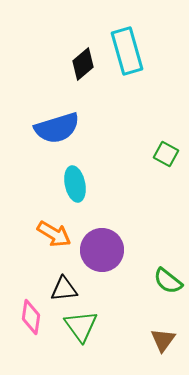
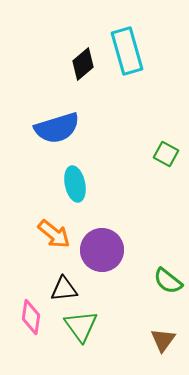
orange arrow: rotated 8 degrees clockwise
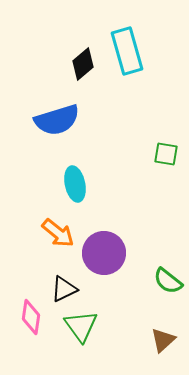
blue semicircle: moved 8 px up
green square: rotated 20 degrees counterclockwise
orange arrow: moved 4 px right, 1 px up
purple circle: moved 2 px right, 3 px down
black triangle: rotated 20 degrees counterclockwise
brown triangle: rotated 12 degrees clockwise
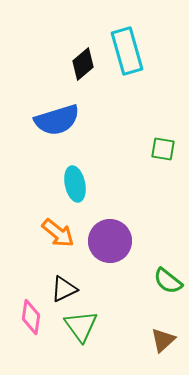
green square: moved 3 px left, 5 px up
purple circle: moved 6 px right, 12 px up
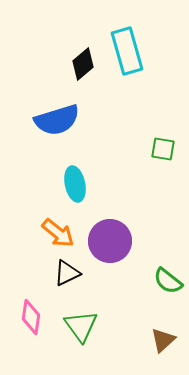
black triangle: moved 3 px right, 16 px up
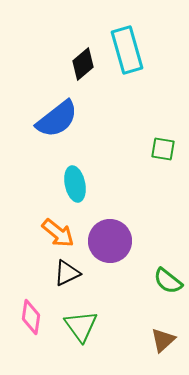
cyan rectangle: moved 1 px up
blue semicircle: moved 1 px up; rotated 21 degrees counterclockwise
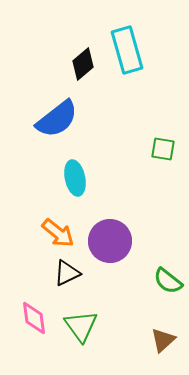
cyan ellipse: moved 6 px up
pink diamond: moved 3 px right, 1 px down; rotated 16 degrees counterclockwise
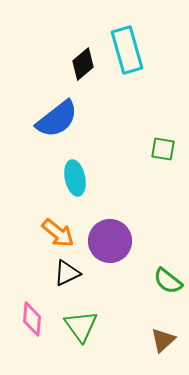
pink diamond: moved 2 px left, 1 px down; rotated 12 degrees clockwise
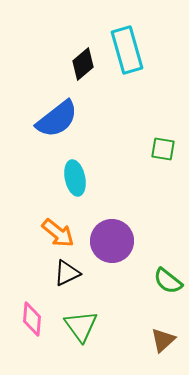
purple circle: moved 2 px right
